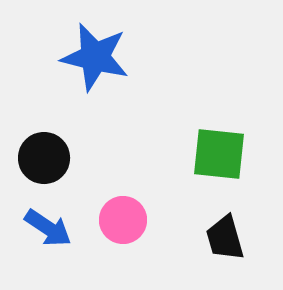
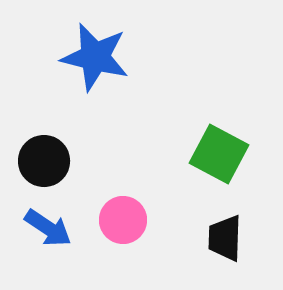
green square: rotated 22 degrees clockwise
black circle: moved 3 px down
black trapezoid: rotated 18 degrees clockwise
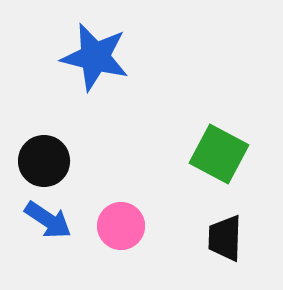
pink circle: moved 2 px left, 6 px down
blue arrow: moved 8 px up
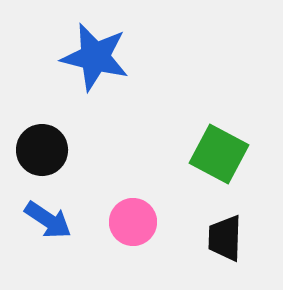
black circle: moved 2 px left, 11 px up
pink circle: moved 12 px right, 4 px up
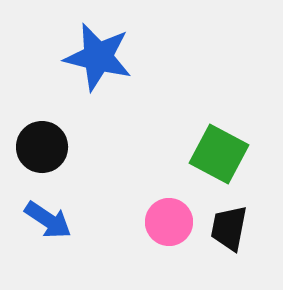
blue star: moved 3 px right
black circle: moved 3 px up
pink circle: moved 36 px right
black trapezoid: moved 4 px right, 10 px up; rotated 9 degrees clockwise
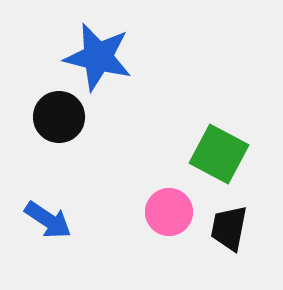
black circle: moved 17 px right, 30 px up
pink circle: moved 10 px up
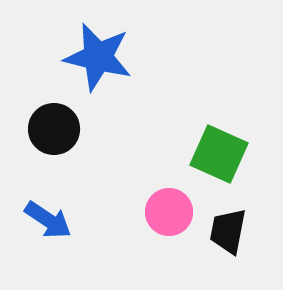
black circle: moved 5 px left, 12 px down
green square: rotated 4 degrees counterclockwise
black trapezoid: moved 1 px left, 3 px down
